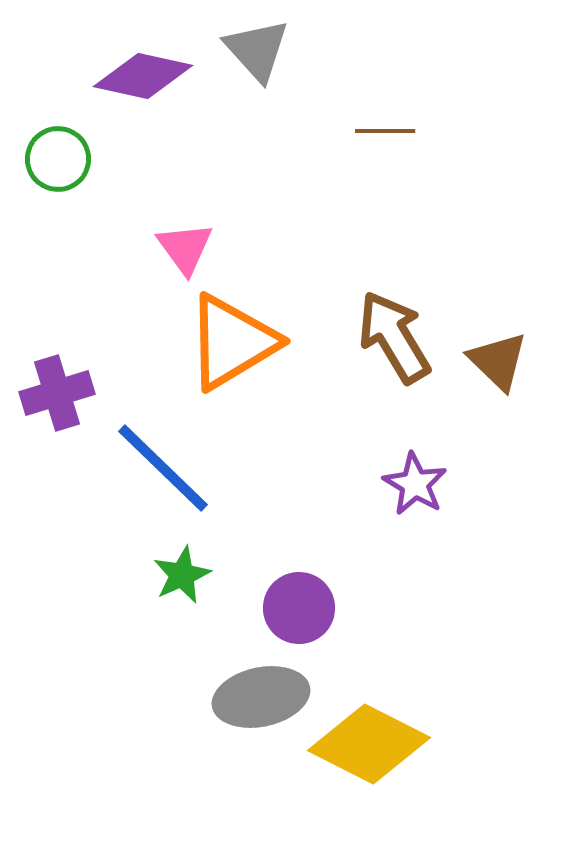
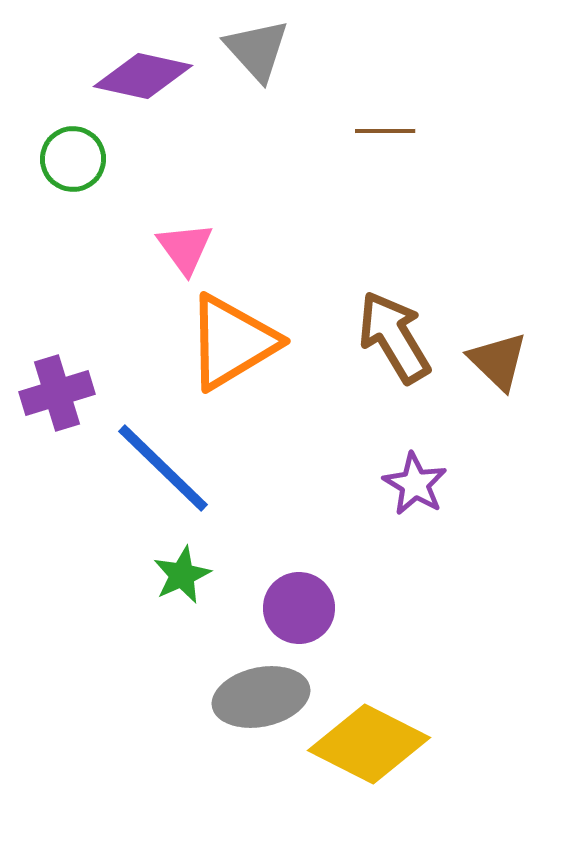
green circle: moved 15 px right
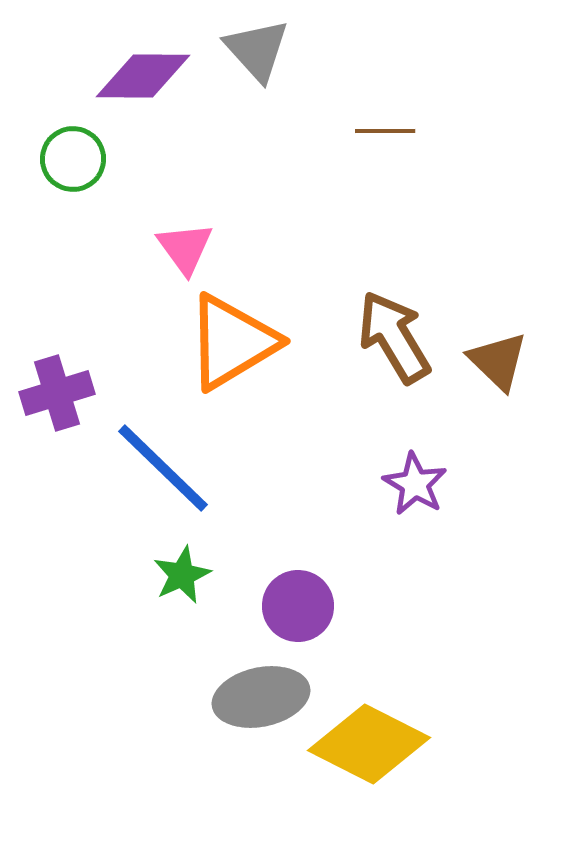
purple diamond: rotated 12 degrees counterclockwise
purple circle: moved 1 px left, 2 px up
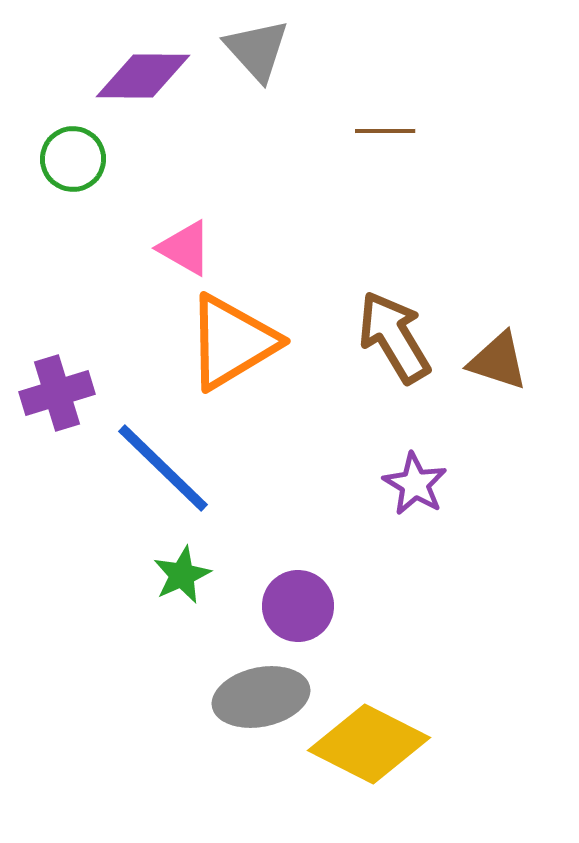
pink triangle: rotated 24 degrees counterclockwise
brown triangle: rotated 26 degrees counterclockwise
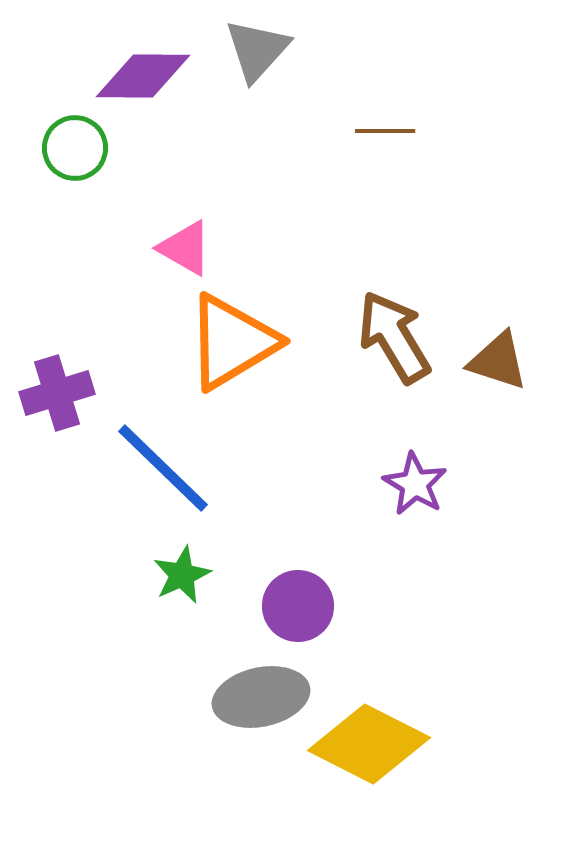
gray triangle: rotated 24 degrees clockwise
green circle: moved 2 px right, 11 px up
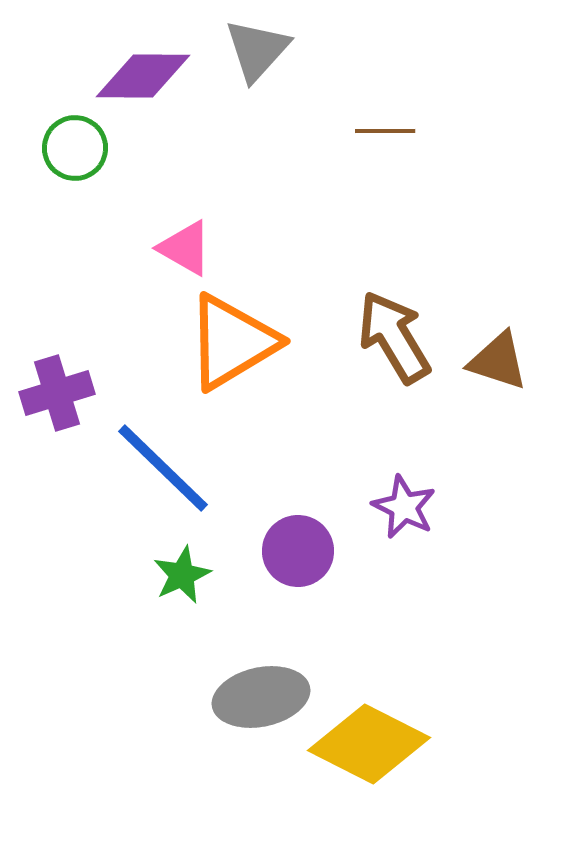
purple star: moved 11 px left, 23 px down; rotated 4 degrees counterclockwise
purple circle: moved 55 px up
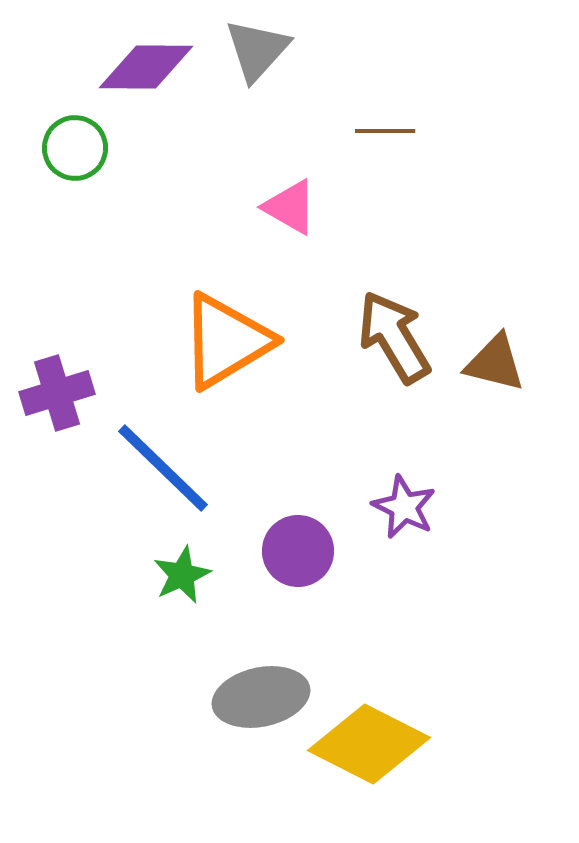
purple diamond: moved 3 px right, 9 px up
pink triangle: moved 105 px right, 41 px up
orange triangle: moved 6 px left, 1 px up
brown triangle: moved 3 px left, 2 px down; rotated 4 degrees counterclockwise
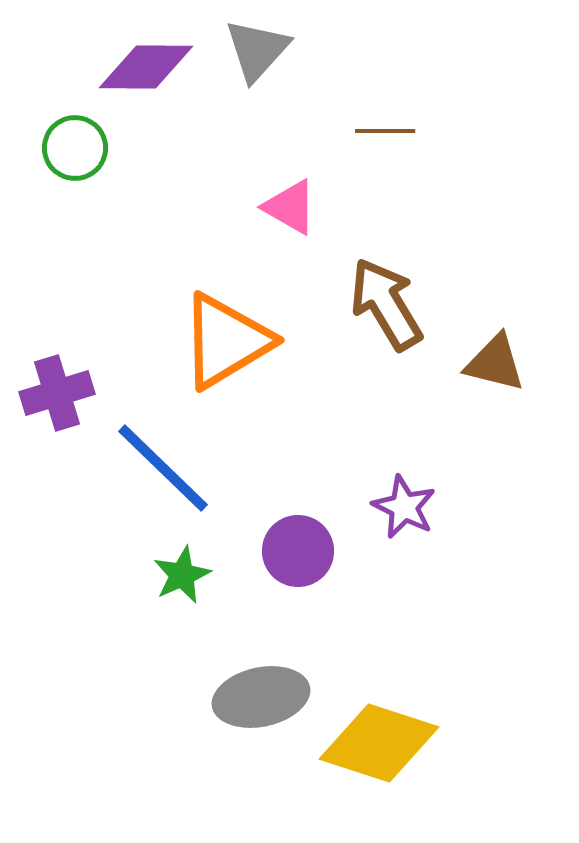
brown arrow: moved 8 px left, 33 px up
yellow diamond: moved 10 px right, 1 px up; rotated 9 degrees counterclockwise
